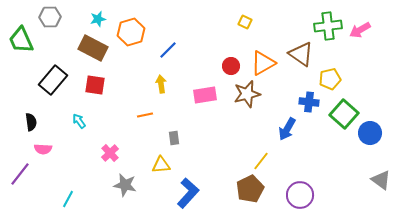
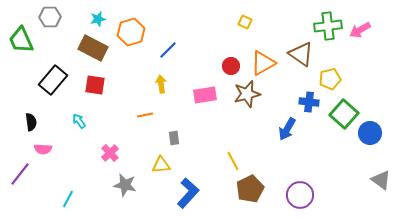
yellow line: moved 28 px left; rotated 66 degrees counterclockwise
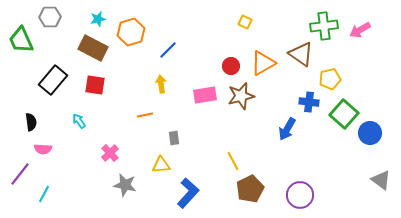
green cross: moved 4 px left
brown star: moved 6 px left, 2 px down
cyan line: moved 24 px left, 5 px up
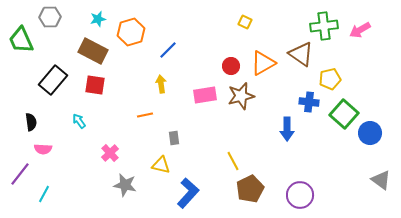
brown rectangle: moved 3 px down
blue arrow: rotated 30 degrees counterclockwise
yellow triangle: rotated 18 degrees clockwise
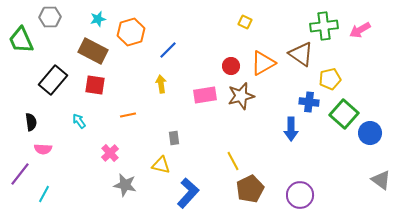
orange line: moved 17 px left
blue arrow: moved 4 px right
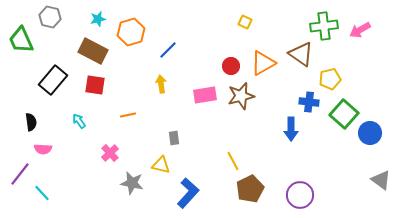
gray hexagon: rotated 15 degrees clockwise
gray star: moved 7 px right, 2 px up
cyan line: moved 2 px left, 1 px up; rotated 72 degrees counterclockwise
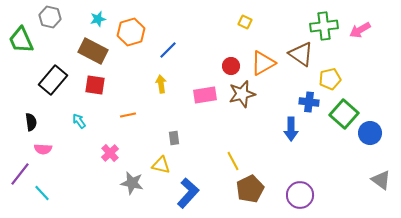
brown star: moved 1 px right, 2 px up
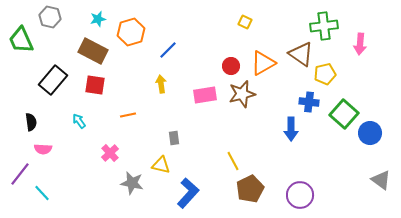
pink arrow: moved 14 px down; rotated 55 degrees counterclockwise
yellow pentagon: moved 5 px left, 5 px up
